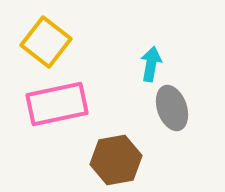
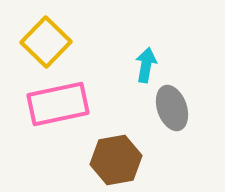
yellow square: rotated 6 degrees clockwise
cyan arrow: moved 5 px left, 1 px down
pink rectangle: moved 1 px right
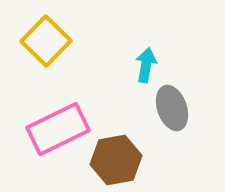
yellow square: moved 1 px up
pink rectangle: moved 25 px down; rotated 14 degrees counterclockwise
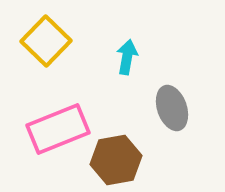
cyan arrow: moved 19 px left, 8 px up
pink rectangle: rotated 4 degrees clockwise
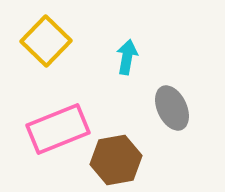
gray ellipse: rotated 6 degrees counterclockwise
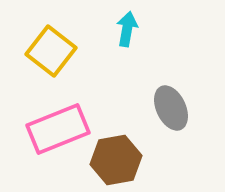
yellow square: moved 5 px right, 10 px down; rotated 6 degrees counterclockwise
cyan arrow: moved 28 px up
gray ellipse: moved 1 px left
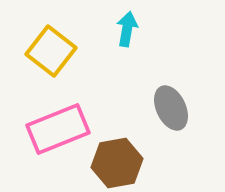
brown hexagon: moved 1 px right, 3 px down
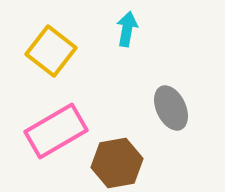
pink rectangle: moved 2 px left, 2 px down; rotated 8 degrees counterclockwise
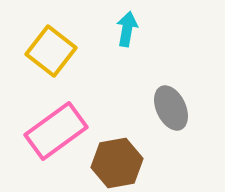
pink rectangle: rotated 6 degrees counterclockwise
